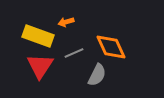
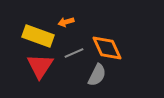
orange diamond: moved 4 px left, 1 px down
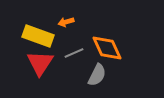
red triangle: moved 3 px up
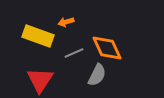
red triangle: moved 17 px down
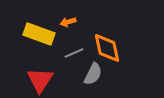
orange arrow: moved 2 px right
yellow rectangle: moved 1 px right, 2 px up
orange diamond: rotated 12 degrees clockwise
gray semicircle: moved 4 px left, 1 px up
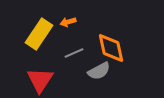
yellow rectangle: rotated 76 degrees counterclockwise
orange diamond: moved 4 px right
gray semicircle: moved 6 px right, 3 px up; rotated 35 degrees clockwise
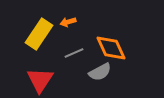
orange diamond: rotated 12 degrees counterclockwise
gray semicircle: moved 1 px right, 1 px down
